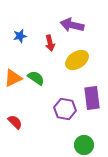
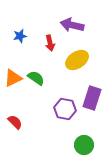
purple rectangle: rotated 25 degrees clockwise
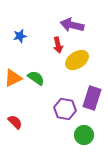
red arrow: moved 8 px right, 2 px down
green circle: moved 10 px up
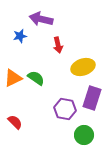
purple arrow: moved 31 px left, 6 px up
yellow ellipse: moved 6 px right, 7 px down; rotated 15 degrees clockwise
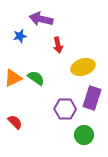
purple hexagon: rotated 10 degrees counterclockwise
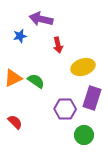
green semicircle: moved 3 px down
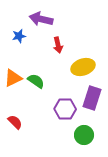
blue star: moved 1 px left
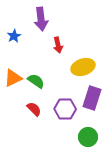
purple arrow: rotated 110 degrees counterclockwise
blue star: moved 5 px left; rotated 16 degrees counterclockwise
red semicircle: moved 19 px right, 13 px up
green circle: moved 4 px right, 2 px down
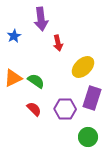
red arrow: moved 2 px up
yellow ellipse: rotated 25 degrees counterclockwise
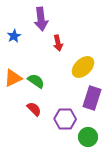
purple hexagon: moved 10 px down
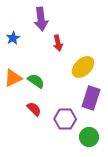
blue star: moved 1 px left, 2 px down
purple rectangle: moved 1 px left
green circle: moved 1 px right
